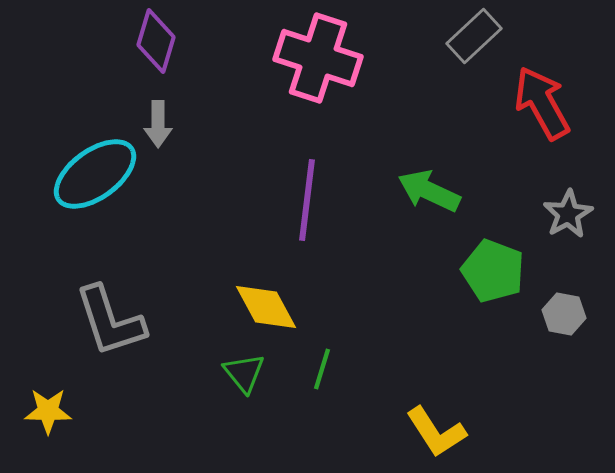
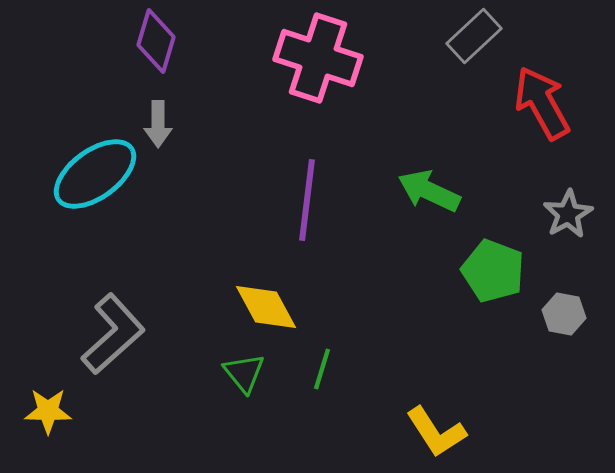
gray L-shape: moved 3 px right, 13 px down; rotated 114 degrees counterclockwise
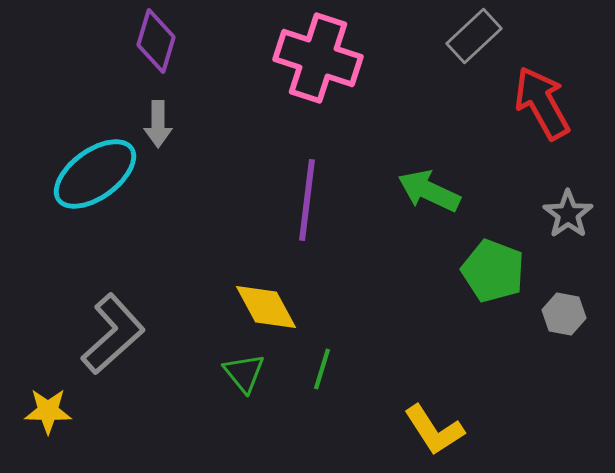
gray star: rotated 6 degrees counterclockwise
yellow L-shape: moved 2 px left, 2 px up
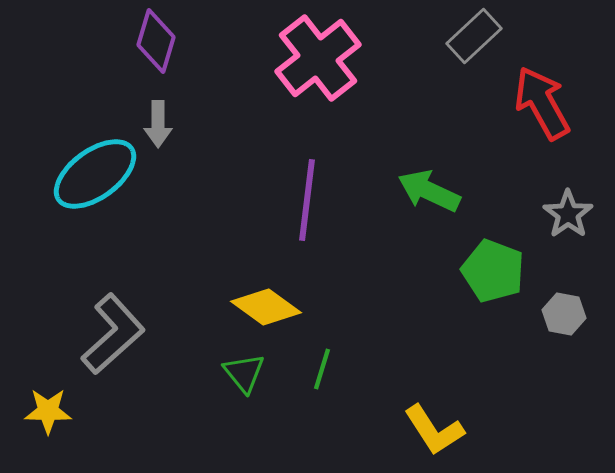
pink cross: rotated 34 degrees clockwise
yellow diamond: rotated 26 degrees counterclockwise
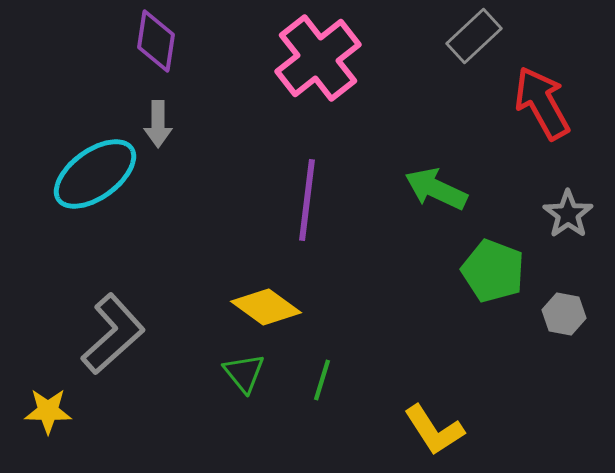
purple diamond: rotated 8 degrees counterclockwise
green arrow: moved 7 px right, 2 px up
green line: moved 11 px down
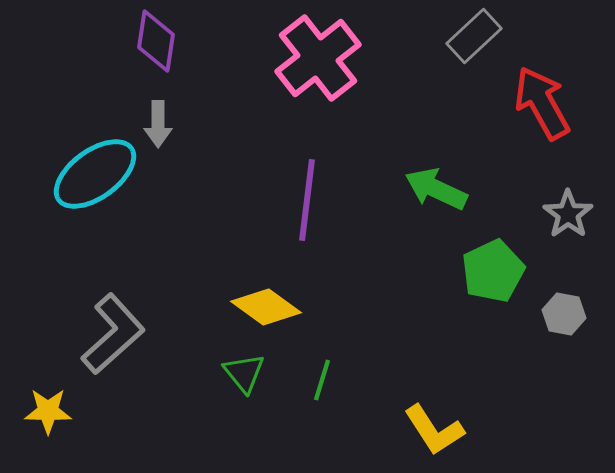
green pentagon: rotated 26 degrees clockwise
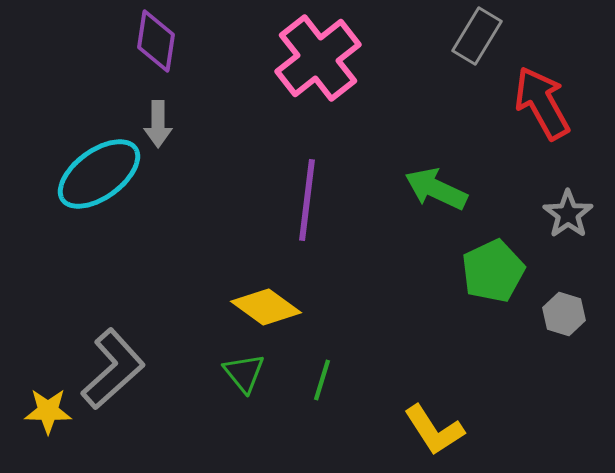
gray rectangle: moved 3 px right; rotated 16 degrees counterclockwise
cyan ellipse: moved 4 px right
gray hexagon: rotated 6 degrees clockwise
gray L-shape: moved 35 px down
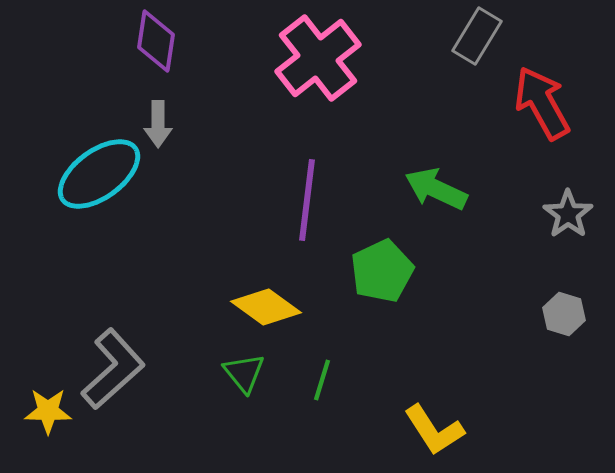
green pentagon: moved 111 px left
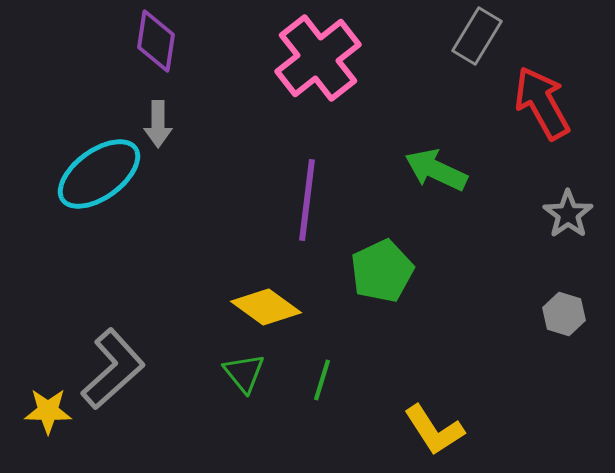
green arrow: moved 19 px up
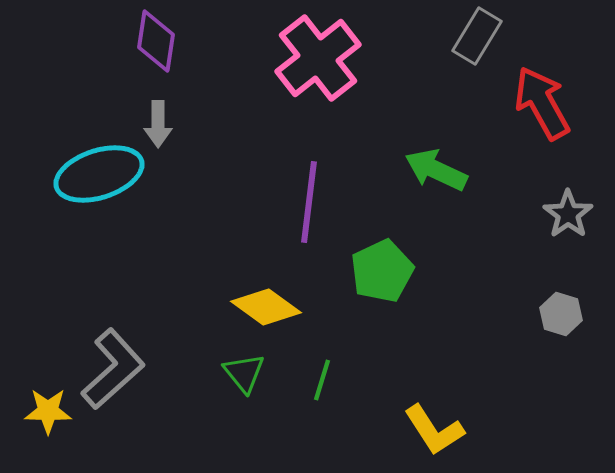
cyan ellipse: rotated 18 degrees clockwise
purple line: moved 2 px right, 2 px down
gray hexagon: moved 3 px left
